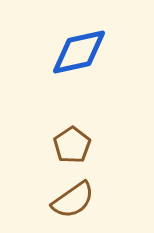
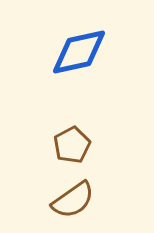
brown pentagon: rotated 6 degrees clockwise
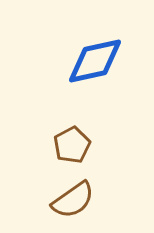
blue diamond: moved 16 px right, 9 px down
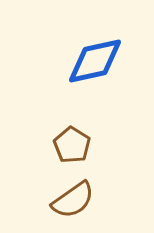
brown pentagon: rotated 12 degrees counterclockwise
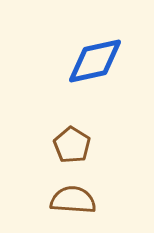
brown semicircle: rotated 141 degrees counterclockwise
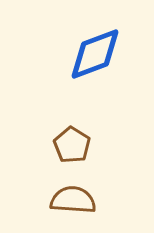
blue diamond: moved 7 px up; rotated 8 degrees counterclockwise
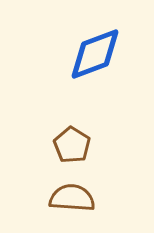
brown semicircle: moved 1 px left, 2 px up
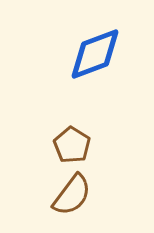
brown semicircle: moved 3 px up; rotated 123 degrees clockwise
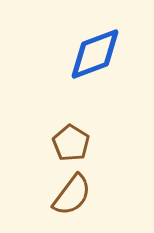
brown pentagon: moved 1 px left, 2 px up
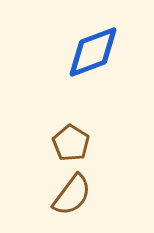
blue diamond: moved 2 px left, 2 px up
